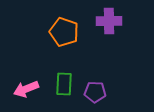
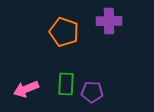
green rectangle: moved 2 px right
purple pentagon: moved 3 px left
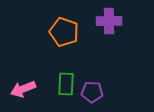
pink arrow: moved 3 px left
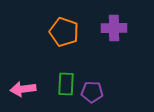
purple cross: moved 5 px right, 7 px down
pink arrow: rotated 15 degrees clockwise
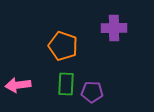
orange pentagon: moved 1 px left, 14 px down
pink arrow: moved 5 px left, 4 px up
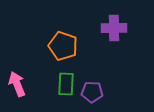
pink arrow: moved 1 px left, 1 px up; rotated 75 degrees clockwise
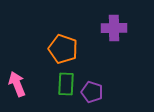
orange pentagon: moved 3 px down
purple pentagon: rotated 15 degrees clockwise
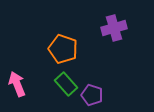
purple cross: rotated 15 degrees counterclockwise
green rectangle: rotated 45 degrees counterclockwise
purple pentagon: moved 3 px down
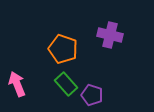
purple cross: moved 4 px left, 7 px down; rotated 30 degrees clockwise
